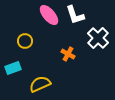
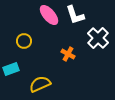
yellow circle: moved 1 px left
cyan rectangle: moved 2 px left, 1 px down
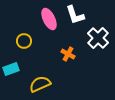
pink ellipse: moved 4 px down; rotated 15 degrees clockwise
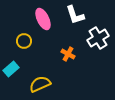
pink ellipse: moved 6 px left
white cross: rotated 15 degrees clockwise
cyan rectangle: rotated 21 degrees counterclockwise
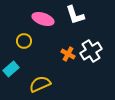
pink ellipse: rotated 45 degrees counterclockwise
white cross: moved 7 px left, 13 px down
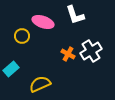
pink ellipse: moved 3 px down
yellow circle: moved 2 px left, 5 px up
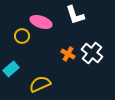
pink ellipse: moved 2 px left
white cross: moved 1 px right, 2 px down; rotated 20 degrees counterclockwise
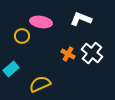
white L-shape: moved 6 px right, 4 px down; rotated 130 degrees clockwise
pink ellipse: rotated 10 degrees counterclockwise
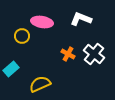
pink ellipse: moved 1 px right
white cross: moved 2 px right, 1 px down
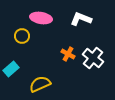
pink ellipse: moved 1 px left, 4 px up
white cross: moved 1 px left, 4 px down
